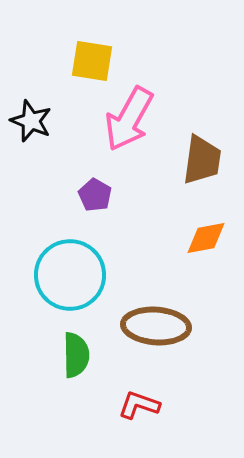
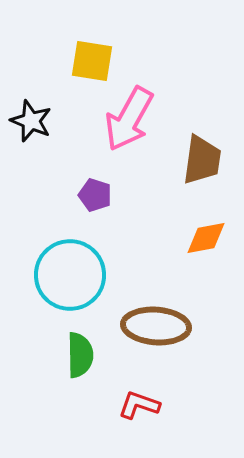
purple pentagon: rotated 12 degrees counterclockwise
green semicircle: moved 4 px right
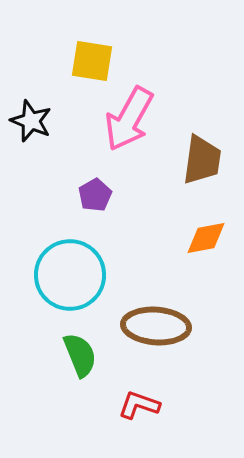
purple pentagon: rotated 24 degrees clockwise
green semicircle: rotated 21 degrees counterclockwise
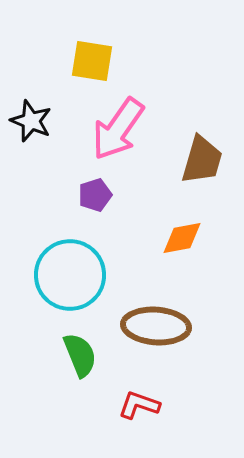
pink arrow: moved 11 px left, 10 px down; rotated 6 degrees clockwise
brown trapezoid: rotated 8 degrees clockwise
purple pentagon: rotated 12 degrees clockwise
orange diamond: moved 24 px left
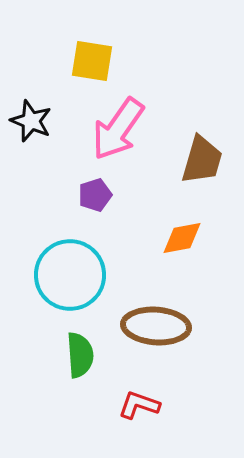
green semicircle: rotated 18 degrees clockwise
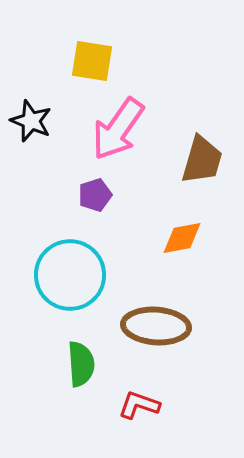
green semicircle: moved 1 px right, 9 px down
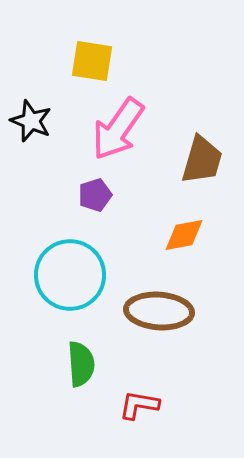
orange diamond: moved 2 px right, 3 px up
brown ellipse: moved 3 px right, 15 px up
red L-shape: rotated 9 degrees counterclockwise
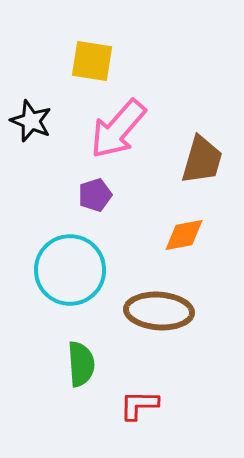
pink arrow: rotated 6 degrees clockwise
cyan circle: moved 5 px up
red L-shape: rotated 9 degrees counterclockwise
